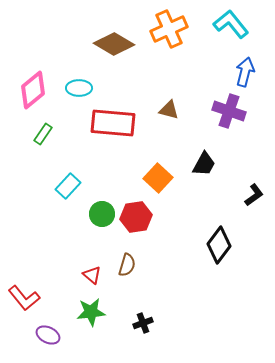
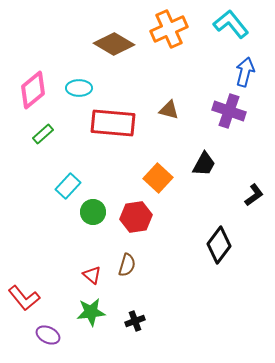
green rectangle: rotated 15 degrees clockwise
green circle: moved 9 px left, 2 px up
black cross: moved 8 px left, 2 px up
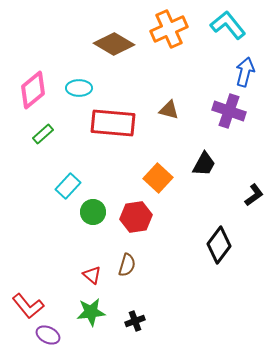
cyan L-shape: moved 3 px left, 1 px down
red L-shape: moved 4 px right, 8 px down
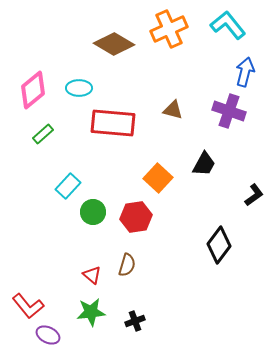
brown triangle: moved 4 px right
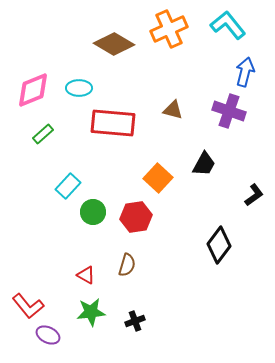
pink diamond: rotated 18 degrees clockwise
red triangle: moved 6 px left; rotated 12 degrees counterclockwise
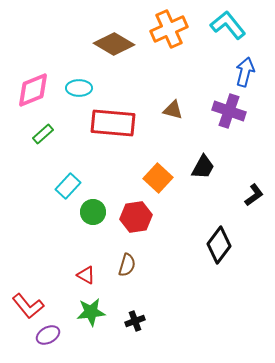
black trapezoid: moved 1 px left, 3 px down
purple ellipse: rotated 55 degrees counterclockwise
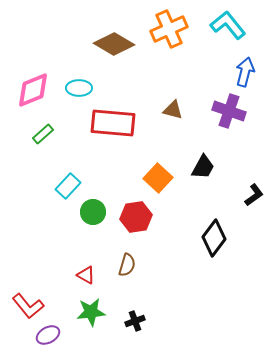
black diamond: moved 5 px left, 7 px up
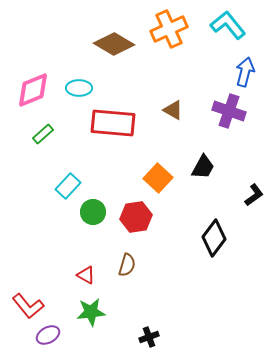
brown triangle: rotated 15 degrees clockwise
black cross: moved 14 px right, 16 px down
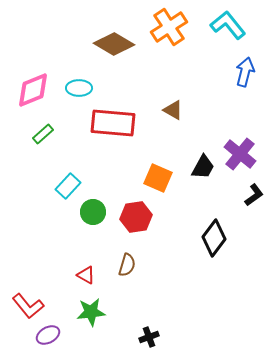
orange cross: moved 2 px up; rotated 9 degrees counterclockwise
purple cross: moved 11 px right, 43 px down; rotated 20 degrees clockwise
orange square: rotated 20 degrees counterclockwise
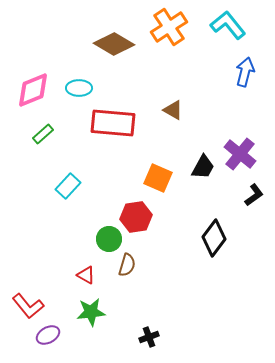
green circle: moved 16 px right, 27 px down
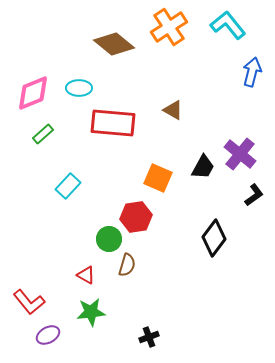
brown diamond: rotated 9 degrees clockwise
blue arrow: moved 7 px right
pink diamond: moved 3 px down
red L-shape: moved 1 px right, 4 px up
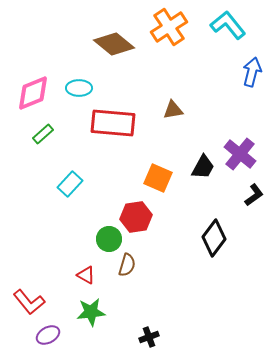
brown triangle: rotated 40 degrees counterclockwise
cyan rectangle: moved 2 px right, 2 px up
